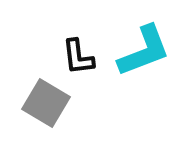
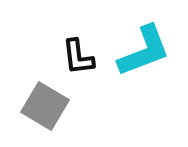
gray square: moved 1 px left, 3 px down
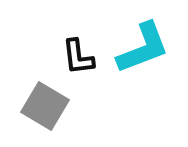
cyan L-shape: moved 1 px left, 3 px up
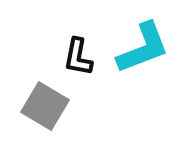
black L-shape: rotated 18 degrees clockwise
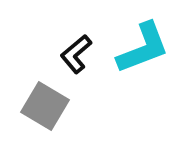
black L-shape: moved 2 px left, 3 px up; rotated 39 degrees clockwise
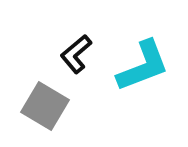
cyan L-shape: moved 18 px down
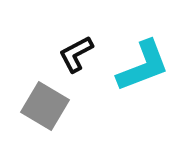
black L-shape: rotated 12 degrees clockwise
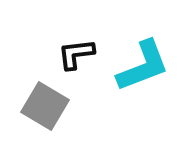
black L-shape: rotated 21 degrees clockwise
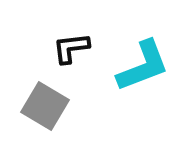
black L-shape: moved 5 px left, 6 px up
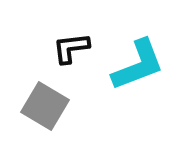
cyan L-shape: moved 5 px left, 1 px up
